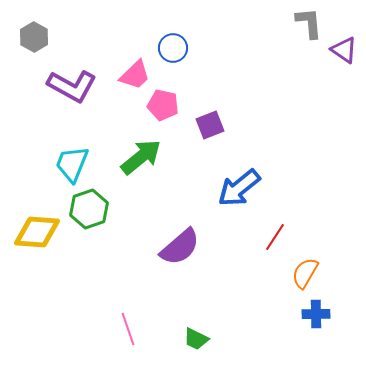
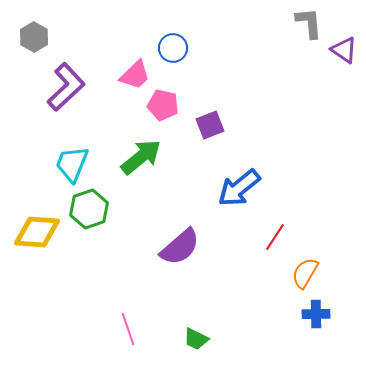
purple L-shape: moved 6 px left, 1 px down; rotated 72 degrees counterclockwise
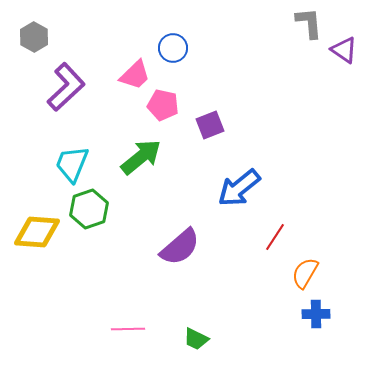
pink line: rotated 72 degrees counterclockwise
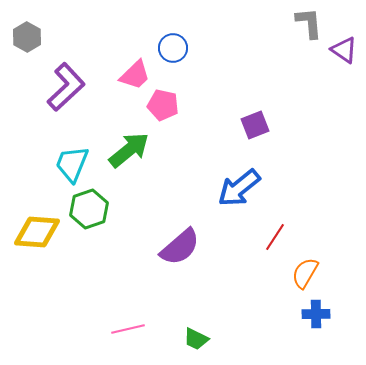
gray hexagon: moved 7 px left
purple square: moved 45 px right
green arrow: moved 12 px left, 7 px up
pink line: rotated 12 degrees counterclockwise
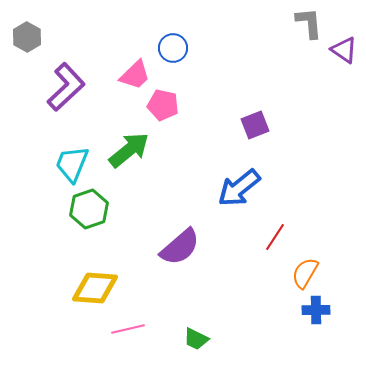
yellow diamond: moved 58 px right, 56 px down
blue cross: moved 4 px up
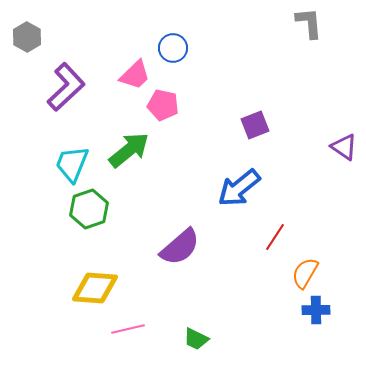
purple triangle: moved 97 px down
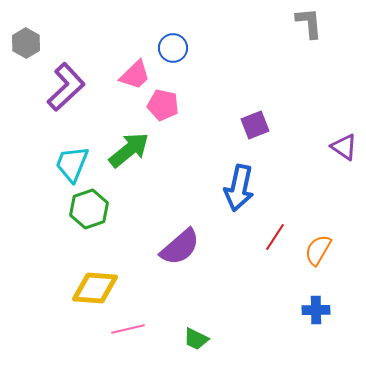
gray hexagon: moved 1 px left, 6 px down
blue arrow: rotated 39 degrees counterclockwise
orange semicircle: moved 13 px right, 23 px up
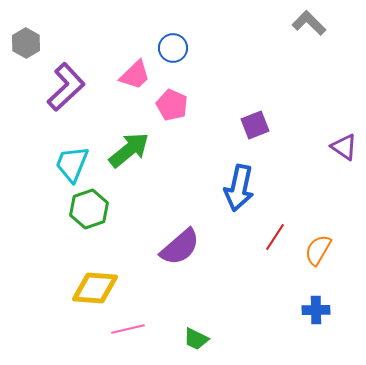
gray L-shape: rotated 40 degrees counterclockwise
pink pentagon: moved 9 px right; rotated 12 degrees clockwise
